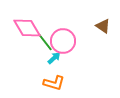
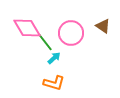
pink circle: moved 8 px right, 8 px up
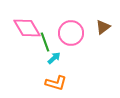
brown triangle: moved 1 px down; rotated 49 degrees clockwise
green line: rotated 18 degrees clockwise
orange L-shape: moved 2 px right
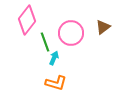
pink diamond: moved 8 px up; rotated 68 degrees clockwise
cyan arrow: rotated 24 degrees counterclockwise
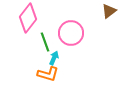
pink diamond: moved 1 px right, 2 px up
brown triangle: moved 6 px right, 16 px up
orange L-shape: moved 8 px left, 9 px up
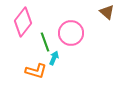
brown triangle: moved 2 px left, 1 px down; rotated 42 degrees counterclockwise
pink diamond: moved 5 px left, 4 px down
orange L-shape: moved 12 px left, 3 px up
